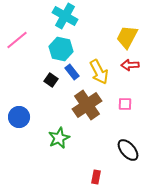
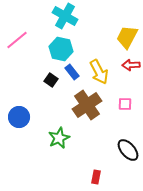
red arrow: moved 1 px right
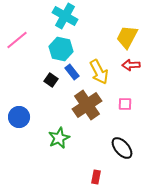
black ellipse: moved 6 px left, 2 px up
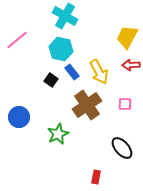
green star: moved 1 px left, 4 px up
